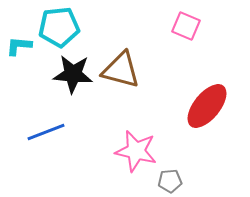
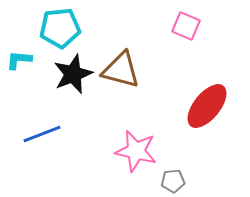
cyan pentagon: moved 1 px right, 1 px down
cyan L-shape: moved 14 px down
black star: rotated 27 degrees counterclockwise
blue line: moved 4 px left, 2 px down
gray pentagon: moved 3 px right
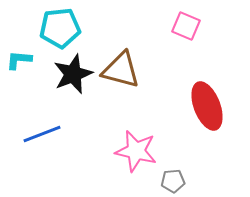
red ellipse: rotated 60 degrees counterclockwise
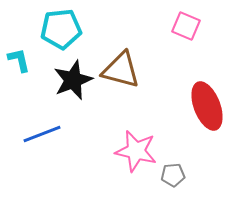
cyan pentagon: moved 1 px right, 1 px down
cyan L-shape: rotated 72 degrees clockwise
black star: moved 6 px down
gray pentagon: moved 6 px up
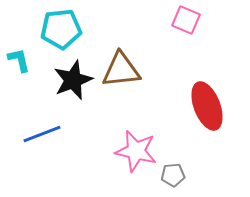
pink square: moved 6 px up
brown triangle: rotated 21 degrees counterclockwise
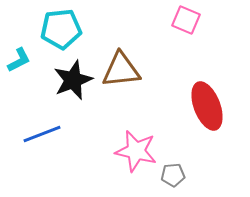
cyan L-shape: rotated 76 degrees clockwise
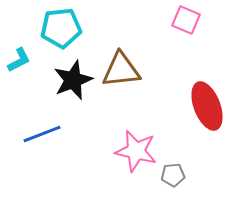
cyan pentagon: moved 1 px up
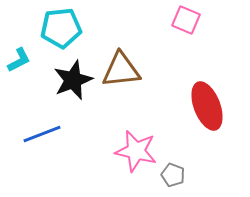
gray pentagon: rotated 25 degrees clockwise
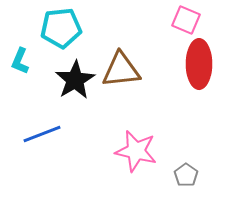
cyan L-shape: moved 1 px right, 1 px down; rotated 140 degrees clockwise
black star: moved 2 px right; rotated 9 degrees counterclockwise
red ellipse: moved 8 px left, 42 px up; rotated 21 degrees clockwise
gray pentagon: moved 13 px right; rotated 15 degrees clockwise
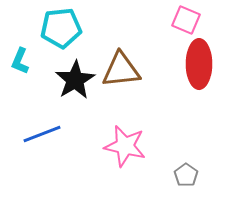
pink star: moved 11 px left, 5 px up
